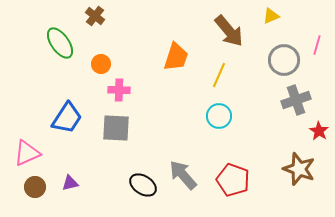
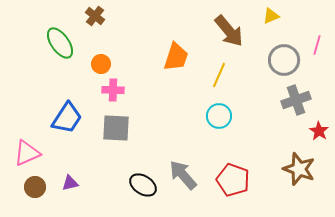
pink cross: moved 6 px left
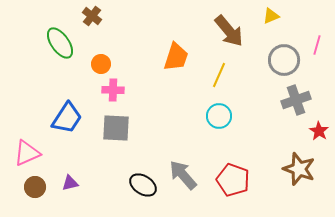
brown cross: moved 3 px left
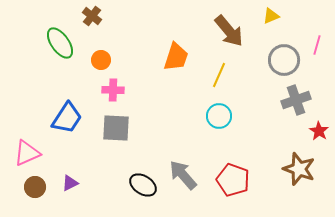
orange circle: moved 4 px up
purple triangle: rotated 12 degrees counterclockwise
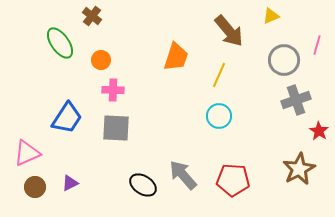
brown star: rotated 24 degrees clockwise
red pentagon: rotated 16 degrees counterclockwise
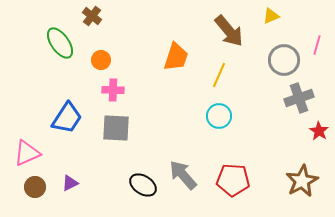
gray cross: moved 3 px right, 2 px up
brown star: moved 3 px right, 12 px down
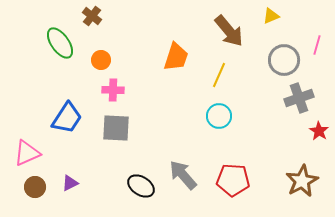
black ellipse: moved 2 px left, 1 px down
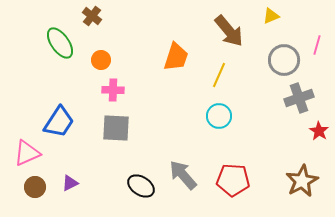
blue trapezoid: moved 8 px left, 4 px down
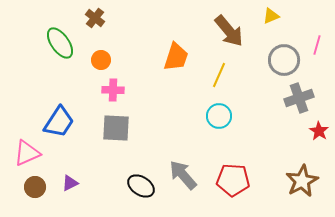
brown cross: moved 3 px right, 2 px down
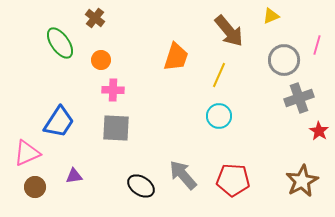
purple triangle: moved 4 px right, 7 px up; rotated 18 degrees clockwise
